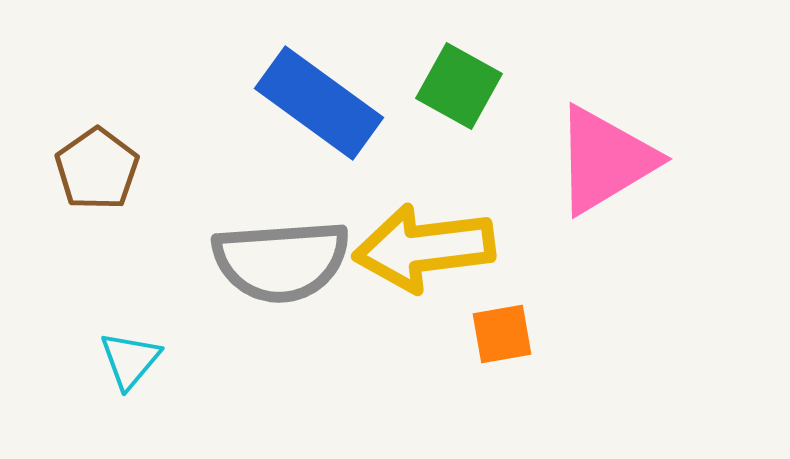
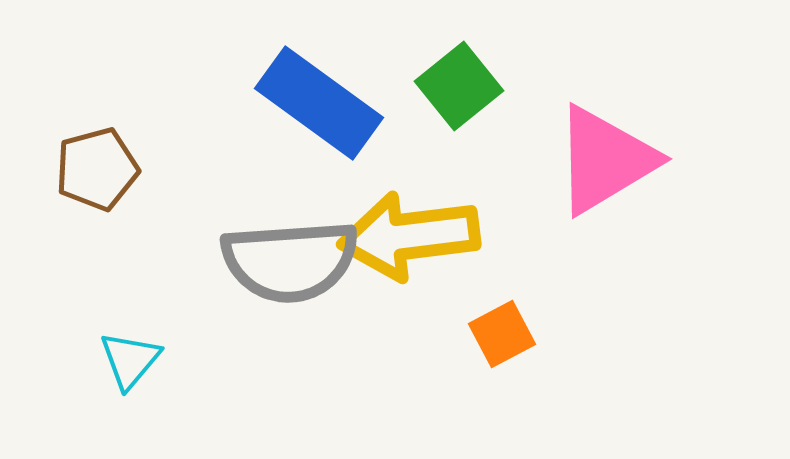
green square: rotated 22 degrees clockwise
brown pentagon: rotated 20 degrees clockwise
yellow arrow: moved 15 px left, 12 px up
gray semicircle: moved 9 px right
orange square: rotated 18 degrees counterclockwise
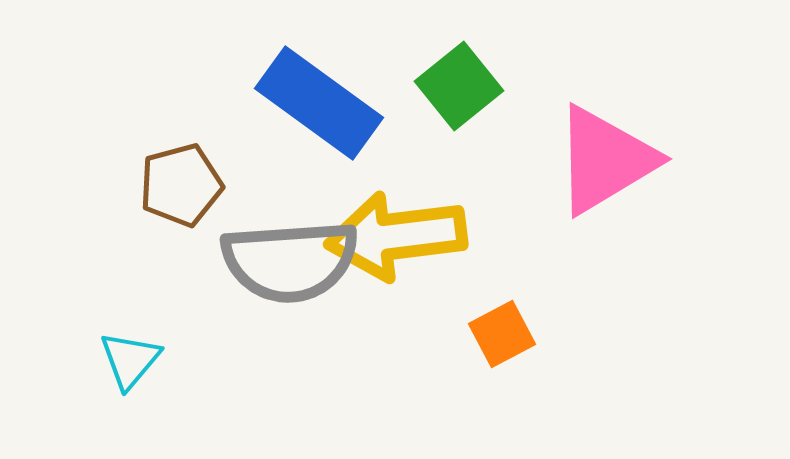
brown pentagon: moved 84 px right, 16 px down
yellow arrow: moved 13 px left
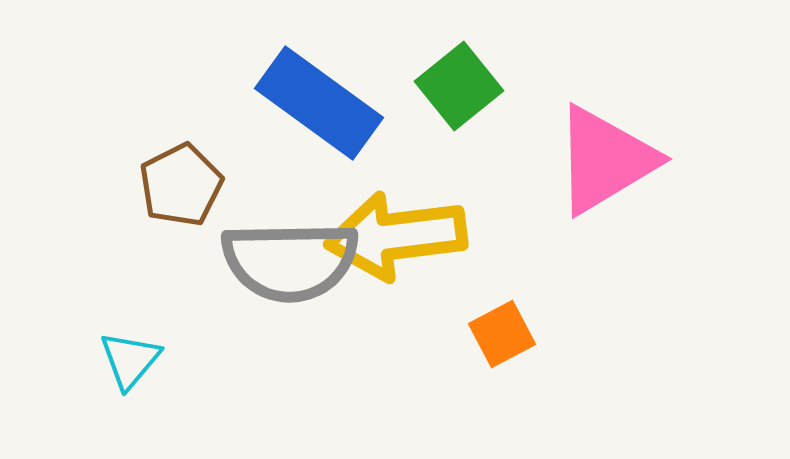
brown pentagon: rotated 12 degrees counterclockwise
gray semicircle: rotated 3 degrees clockwise
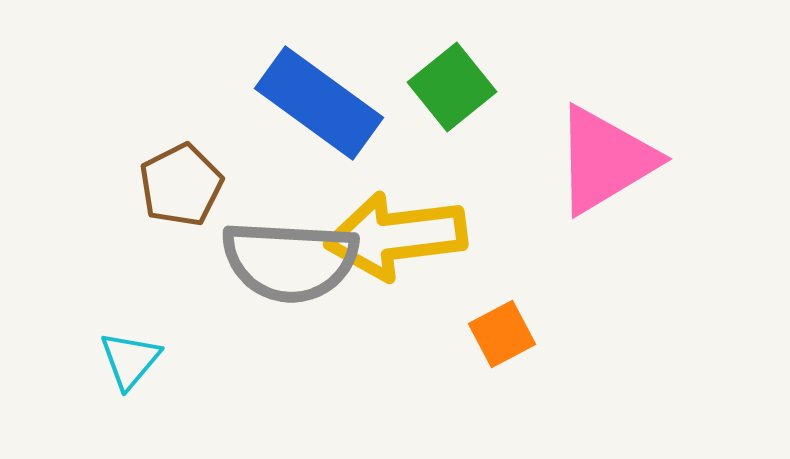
green square: moved 7 px left, 1 px down
gray semicircle: rotated 4 degrees clockwise
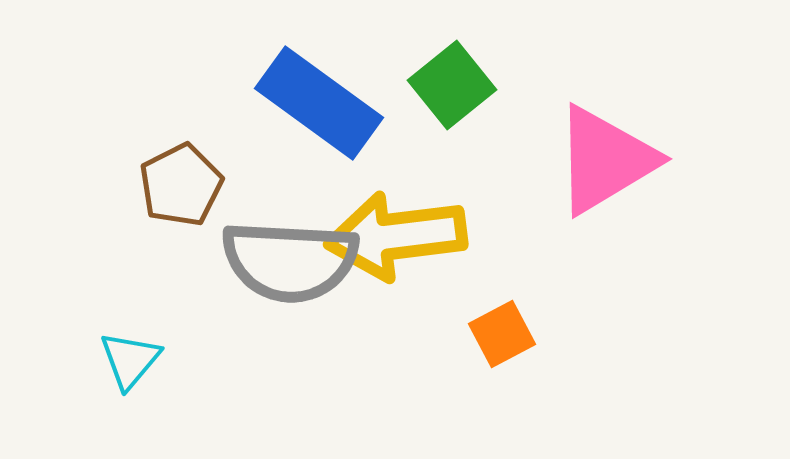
green square: moved 2 px up
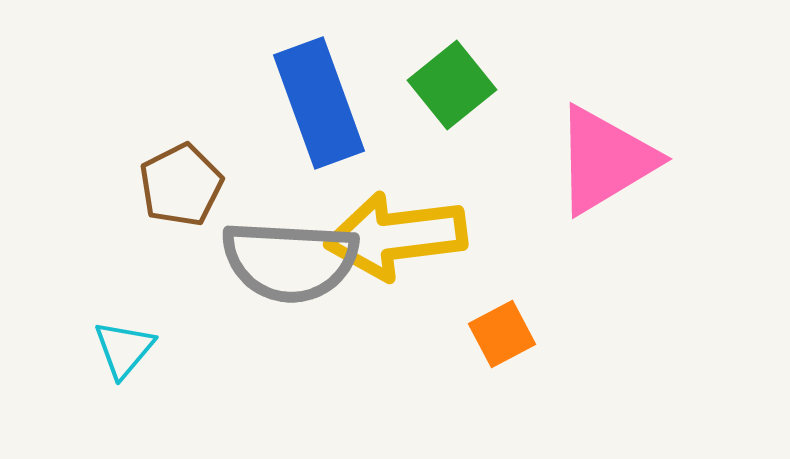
blue rectangle: rotated 34 degrees clockwise
cyan triangle: moved 6 px left, 11 px up
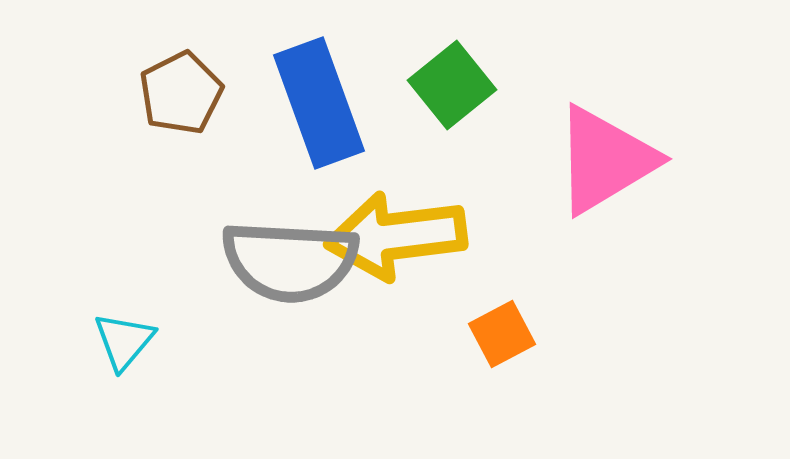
brown pentagon: moved 92 px up
cyan triangle: moved 8 px up
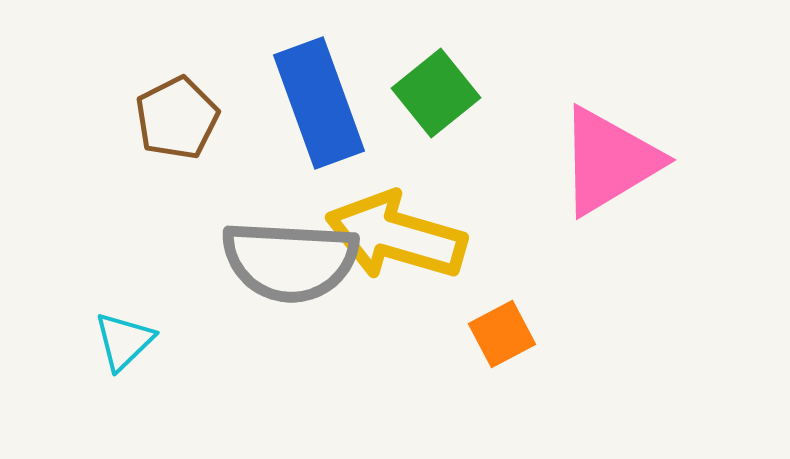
green square: moved 16 px left, 8 px down
brown pentagon: moved 4 px left, 25 px down
pink triangle: moved 4 px right, 1 px down
yellow arrow: rotated 23 degrees clockwise
cyan triangle: rotated 6 degrees clockwise
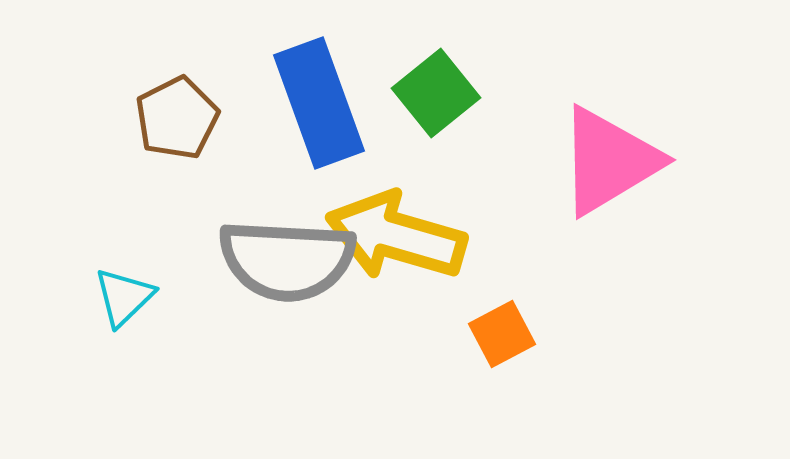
gray semicircle: moved 3 px left, 1 px up
cyan triangle: moved 44 px up
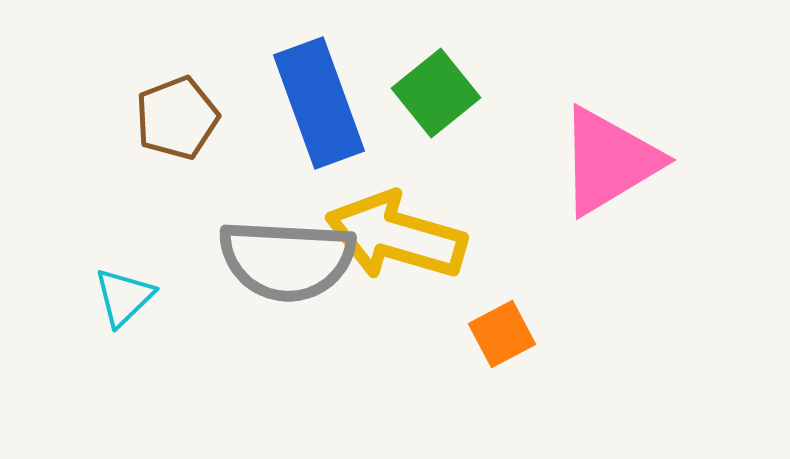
brown pentagon: rotated 6 degrees clockwise
